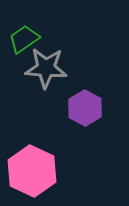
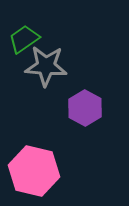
gray star: moved 2 px up
pink hexagon: moved 2 px right; rotated 12 degrees counterclockwise
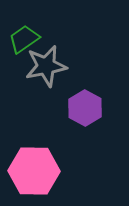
gray star: rotated 15 degrees counterclockwise
pink hexagon: rotated 12 degrees counterclockwise
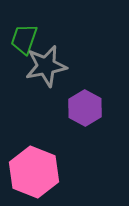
green trapezoid: rotated 36 degrees counterclockwise
pink hexagon: moved 1 px down; rotated 21 degrees clockwise
